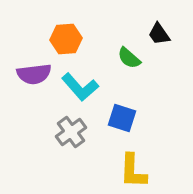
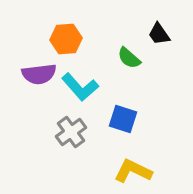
purple semicircle: moved 5 px right
blue square: moved 1 px right, 1 px down
yellow L-shape: rotated 114 degrees clockwise
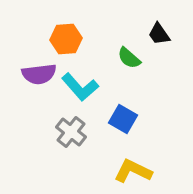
blue square: rotated 12 degrees clockwise
gray cross: rotated 16 degrees counterclockwise
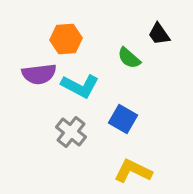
cyan L-shape: moved 1 px up; rotated 21 degrees counterclockwise
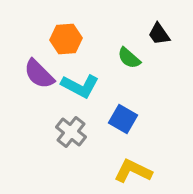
purple semicircle: rotated 52 degrees clockwise
